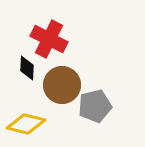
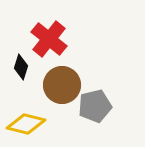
red cross: rotated 12 degrees clockwise
black diamond: moved 6 px left, 1 px up; rotated 15 degrees clockwise
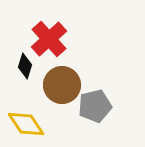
red cross: rotated 9 degrees clockwise
black diamond: moved 4 px right, 1 px up
yellow diamond: rotated 42 degrees clockwise
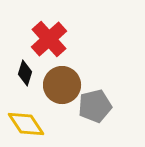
black diamond: moved 7 px down
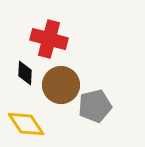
red cross: rotated 33 degrees counterclockwise
black diamond: rotated 15 degrees counterclockwise
brown circle: moved 1 px left
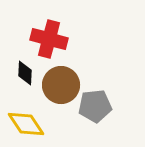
gray pentagon: rotated 8 degrees clockwise
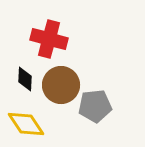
black diamond: moved 6 px down
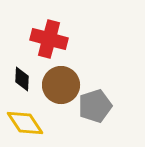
black diamond: moved 3 px left
gray pentagon: rotated 12 degrees counterclockwise
yellow diamond: moved 1 px left, 1 px up
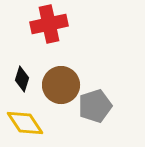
red cross: moved 15 px up; rotated 27 degrees counterclockwise
black diamond: rotated 15 degrees clockwise
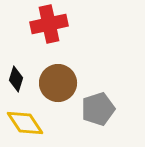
black diamond: moved 6 px left
brown circle: moved 3 px left, 2 px up
gray pentagon: moved 3 px right, 3 px down
